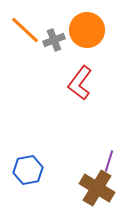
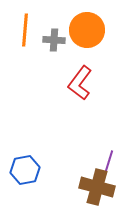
orange line: rotated 52 degrees clockwise
gray cross: rotated 25 degrees clockwise
blue hexagon: moved 3 px left
brown cross: moved 1 px up; rotated 16 degrees counterclockwise
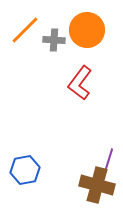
orange line: rotated 40 degrees clockwise
purple line: moved 2 px up
brown cross: moved 2 px up
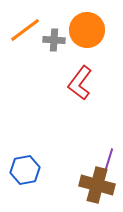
orange line: rotated 8 degrees clockwise
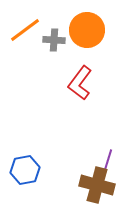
purple line: moved 1 px left, 1 px down
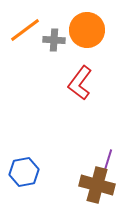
blue hexagon: moved 1 px left, 2 px down
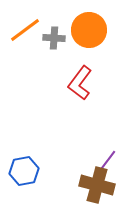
orange circle: moved 2 px right
gray cross: moved 2 px up
purple line: rotated 20 degrees clockwise
blue hexagon: moved 1 px up
